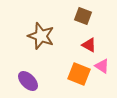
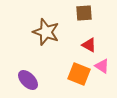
brown square: moved 1 px right, 3 px up; rotated 24 degrees counterclockwise
brown star: moved 5 px right, 4 px up
purple ellipse: moved 1 px up
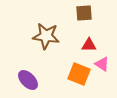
brown star: moved 4 px down; rotated 12 degrees counterclockwise
red triangle: rotated 28 degrees counterclockwise
pink triangle: moved 2 px up
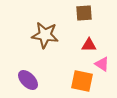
brown star: moved 1 px left, 1 px up
orange square: moved 3 px right, 7 px down; rotated 10 degrees counterclockwise
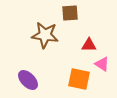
brown square: moved 14 px left
orange square: moved 3 px left, 2 px up
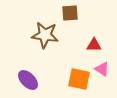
red triangle: moved 5 px right
pink triangle: moved 5 px down
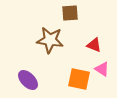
brown star: moved 5 px right, 5 px down
red triangle: rotated 21 degrees clockwise
